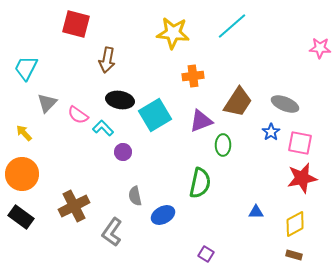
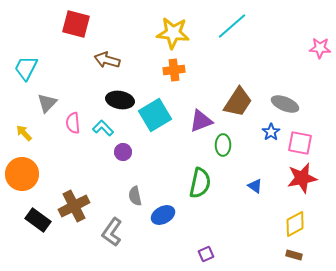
brown arrow: rotated 95 degrees clockwise
orange cross: moved 19 px left, 6 px up
pink semicircle: moved 5 px left, 8 px down; rotated 50 degrees clockwise
blue triangle: moved 1 px left, 26 px up; rotated 35 degrees clockwise
black rectangle: moved 17 px right, 3 px down
purple square: rotated 35 degrees clockwise
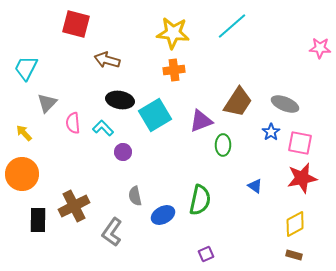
green semicircle: moved 17 px down
black rectangle: rotated 55 degrees clockwise
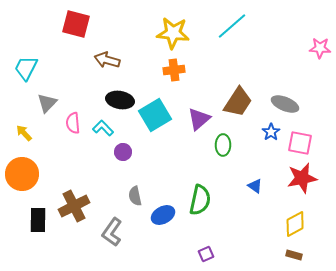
purple triangle: moved 2 px left, 2 px up; rotated 20 degrees counterclockwise
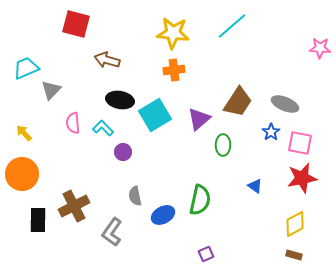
cyan trapezoid: rotated 40 degrees clockwise
gray triangle: moved 4 px right, 13 px up
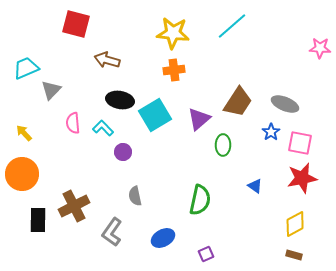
blue ellipse: moved 23 px down
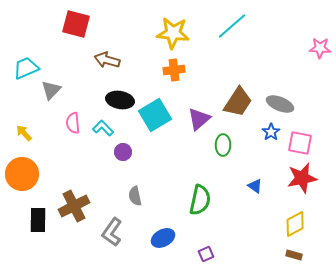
gray ellipse: moved 5 px left
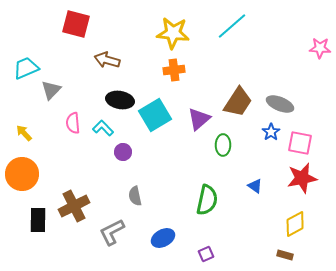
green semicircle: moved 7 px right
gray L-shape: rotated 28 degrees clockwise
brown rectangle: moved 9 px left
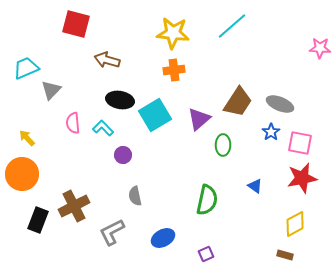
yellow arrow: moved 3 px right, 5 px down
purple circle: moved 3 px down
black rectangle: rotated 20 degrees clockwise
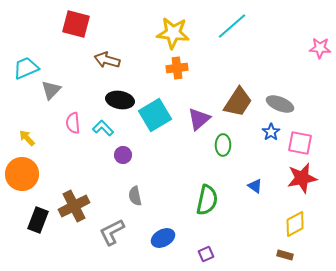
orange cross: moved 3 px right, 2 px up
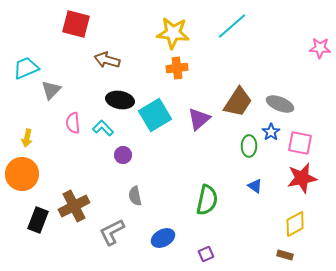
yellow arrow: rotated 126 degrees counterclockwise
green ellipse: moved 26 px right, 1 px down
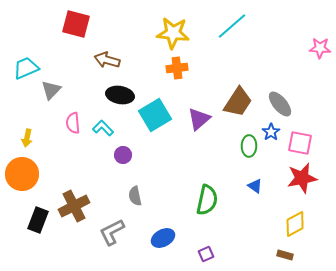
black ellipse: moved 5 px up
gray ellipse: rotated 28 degrees clockwise
